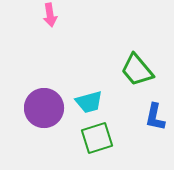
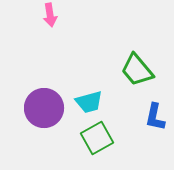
green square: rotated 12 degrees counterclockwise
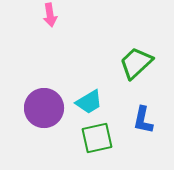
green trapezoid: moved 1 px left, 7 px up; rotated 87 degrees clockwise
cyan trapezoid: rotated 16 degrees counterclockwise
blue L-shape: moved 12 px left, 3 px down
green square: rotated 16 degrees clockwise
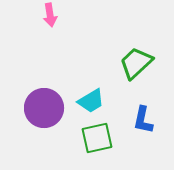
cyan trapezoid: moved 2 px right, 1 px up
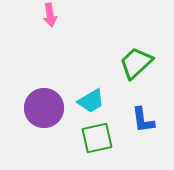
blue L-shape: rotated 20 degrees counterclockwise
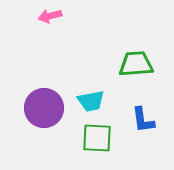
pink arrow: moved 1 px down; rotated 85 degrees clockwise
green trapezoid: moved 1 px down; rotated 39 degrees clockwise
cyan trapezoid: rotated 20 degrees clockwise
green square: rotated 16 degrees clockwise
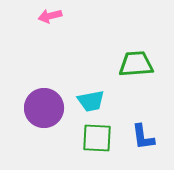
blue L-shape: moved 17 px down
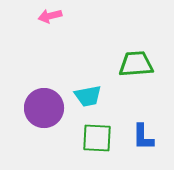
cyan trapezoid: moved 3 px left, 5 px up
blue L-shape: rotated 8 degrees clockwise
